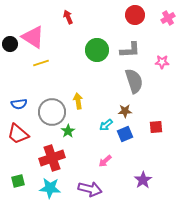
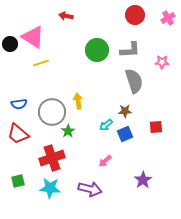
red arrow: moved 2 px left, 1 px up; rotated 56 degrees counterclockwise
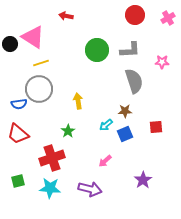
gray circle: moved 13 px left, 23 px up
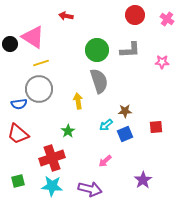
pink cross: moved 1 px left, 1 px down; rotated 24 degrees counterclockwise
gray semicircle: moved 35 px left
cyan star: moved 2 px right, 2 px up
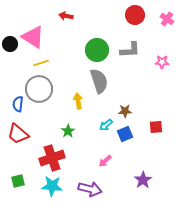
blue semicircle: moved 1 px left; rotated 105 degrees clockwise
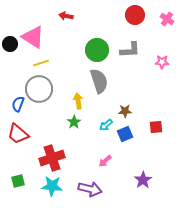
blue semicircle: rotated 14 degrees clockwise
green star: moved 6 px right, 9 px up
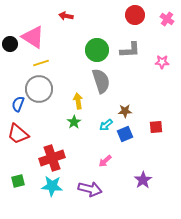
gray semicircle: moved 2 px right
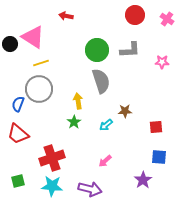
blue square: moved 34 px right, 23 px down; rotated 28 degrees clockwise
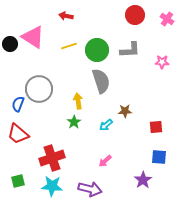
yellow line: moved 28 px right, 17 px up
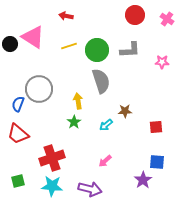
blue square: moved 2 px left, 5 px down
